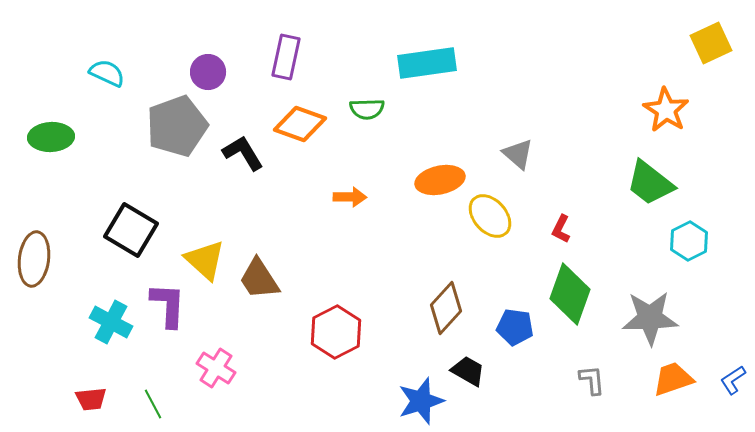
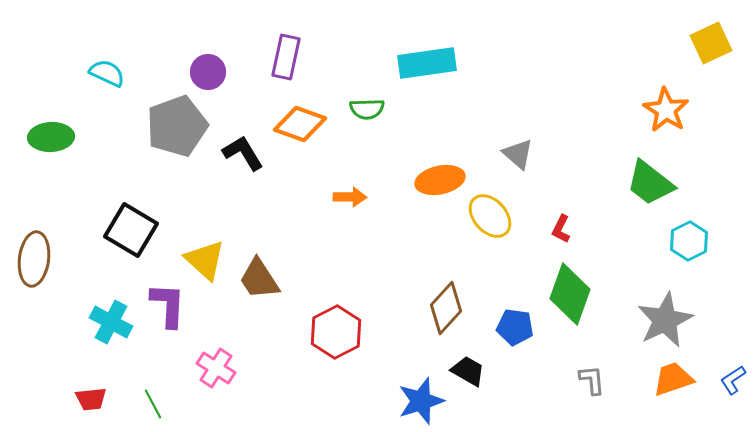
gray star: moved 15 px right, 2 px down; rotated 24 degrees counterclockwise
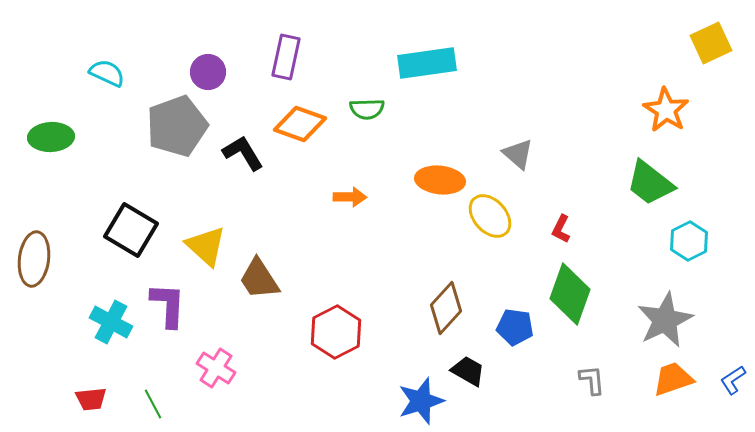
orange ellipse: rotated 18 degrees clockwise
yellow triangle: moved 1 px right, 14 px up
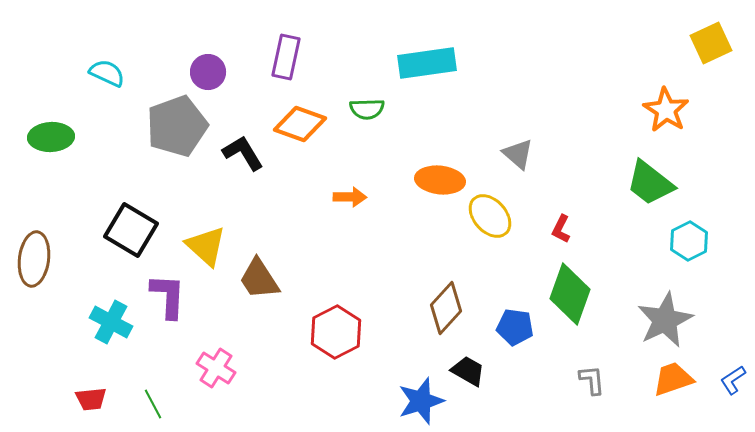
purple L-shape: moved 9 px up
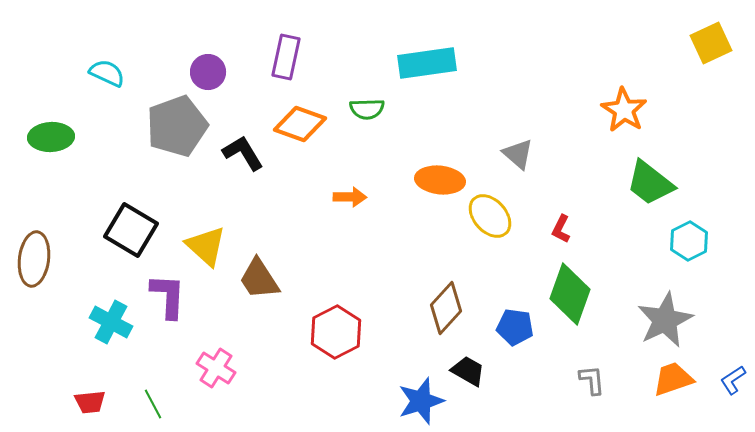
orange star: moved 42 px left
red trapezoid: moved 1 px left, 3 px down
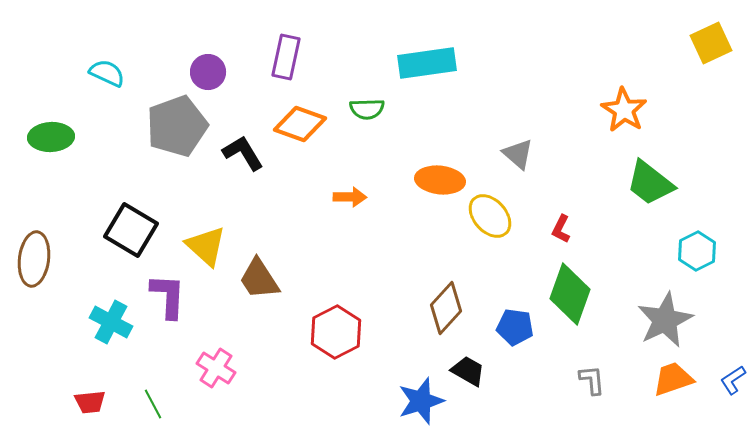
cyan hexagon: moved 8 px right, 10 px down
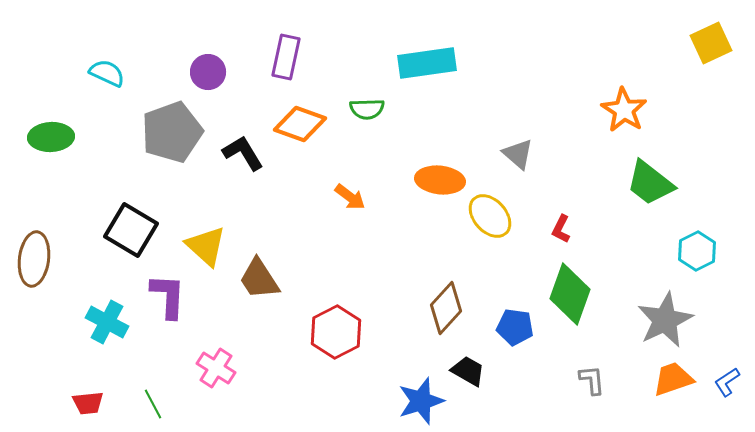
gray pentagon: moved 5 px left, 6 px down
orange arrow: rotated 36 degrees clockwise
cyan cross: moved 4 px left
blue L-shape: moved 6 px left, 2 px down
red trapezoid: moved 2 px left, 1 px down
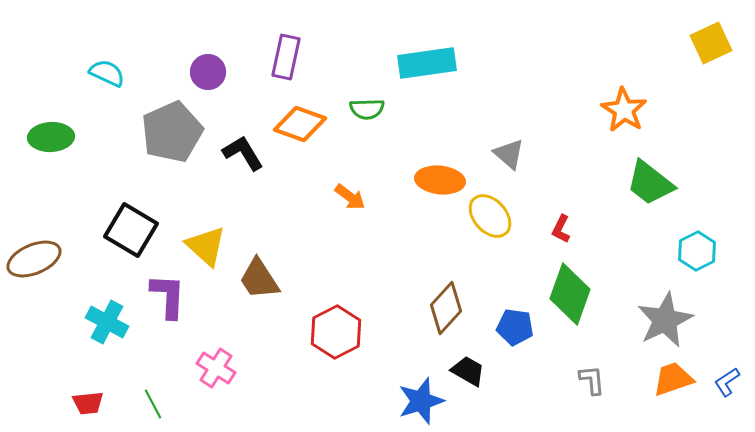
gray pentagon: rotated 4 degrees counterclockwise
gray triangle: moved 9 px left
brown ellipse: rotated 60 degrees clockwise
